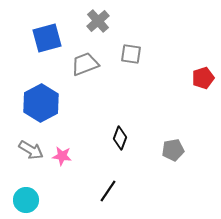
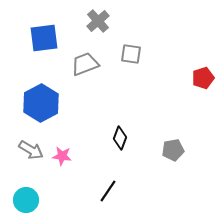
blue square: moved 3 px left; rotated 8 degrees clockwise
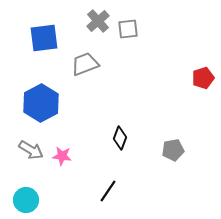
gray square: moved 3 px left, 25 px up; rotated 15 degrees counterclockwise
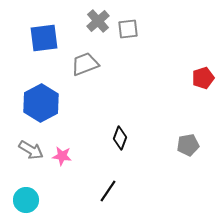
gray pentagon: moved 15 px right, 5 px up
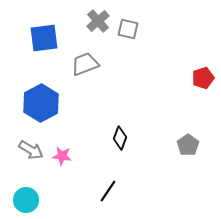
gray square: rotated 20 degrees clockwise
gray pentagon: rotated 25 degrees counterclockwise
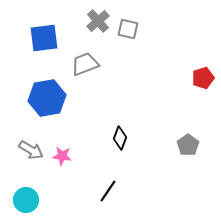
blue hexagon: moved 6 px right, 5 px up; rotated 18 degrees clockwise
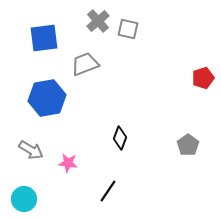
pink star: moved 6 px right, 7 px down
cyan circle: moved 2 px left, 1 px up
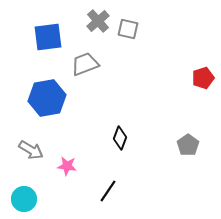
blue square: moved 4 px right, 1 px up
pink star: moved 1 px left, 3 px down
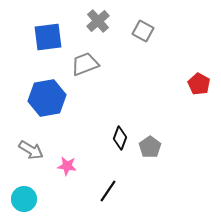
gray square: moved 15 px right, 2 px down; rotated 15 degrees clockwise
red pentagon: moved 4 px left, 6 px down; rotated 25 degrees counterclockwise
gray pentagon: moved 38 px left, 2 px down
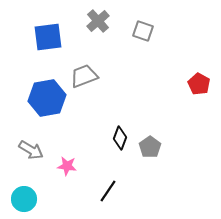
gray square: rotated 10 degrees counterclockwise
gray trapezoid: moved 1 px left, 12 px down
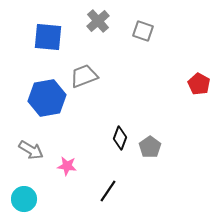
blue square: rotated 12 degrees clockwise
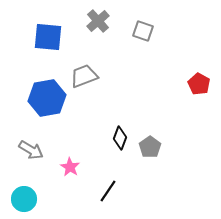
pink star: moved 3 px right, 1 px down; rotated 24 degrees clockwise
